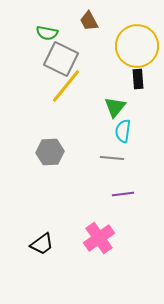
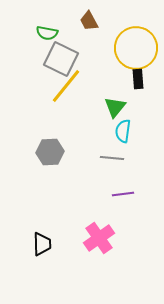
yellow circle: moved 1 px left, 2 px down
black trapezoid: rotated 55 degrees counterclockwise
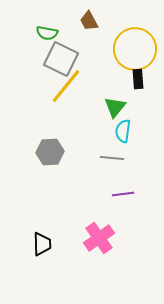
yellow circle: moved 1 px left, 1 px down
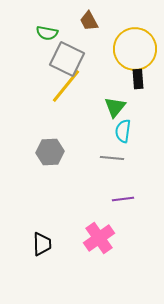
gray square: moved 6 px right
purple line: moved 5 px down
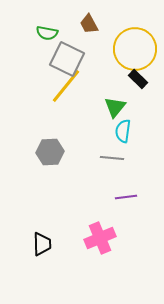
brown trapezoid: moved 3 px down
black rectangle: rotated 42 degrees counterclockwise
purple line: moved 3 px right, 2 px up
pink cross: moved 1 px right; rotated 12 degrees clockwise
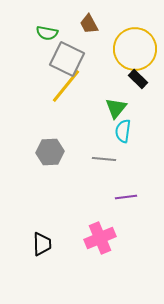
green triangle: moved 1 px right, 1 px down
gray line: moved 8 px left, 1 px down
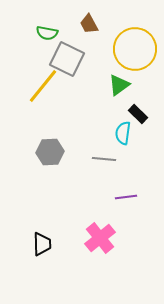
black rectangle: moved 35 px down
yellow line: moved 23 px left
green triangle: moved 3 px right, 23 px up; rotated 15 degrees clockwise
cyan semicircle: moved 2 px down
pink cross: rotated 16 degrees counterclockwise
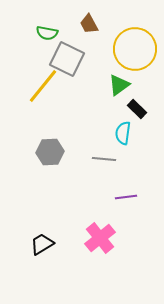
black rectangle: moved 1 px left, 5 px up
black trapezoid: rotated 120 degrees counterclockwise
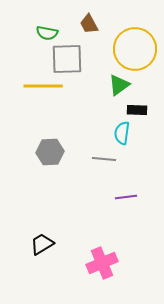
gray square: rotated 28 degrees counterclockwise
yellow line: rotated 51 degrees clockwise
black rectangle: moved 1 px down; rotated 42 degrees counterclockwise
cyan semicircle: moved 1 px left
pink cross: moved 2 px right, 25 px down; rotated 16 degrees clockwise
